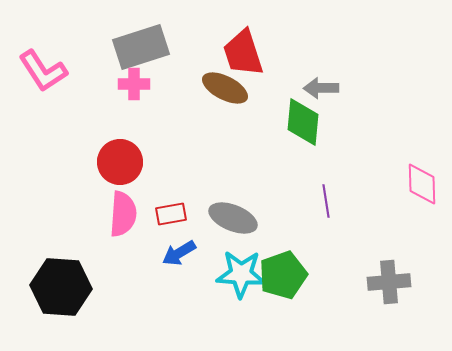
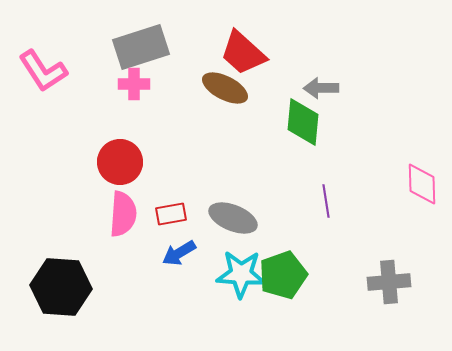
red trapezoid: rotated 30 degrees counterclockwise
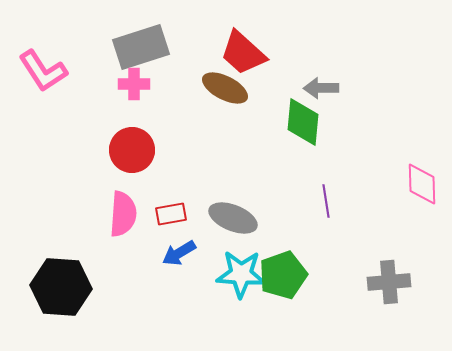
red circle: moved 12 px right, 12 px up
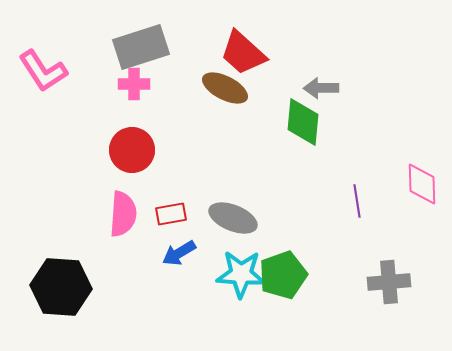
purple line: moved 31 px right
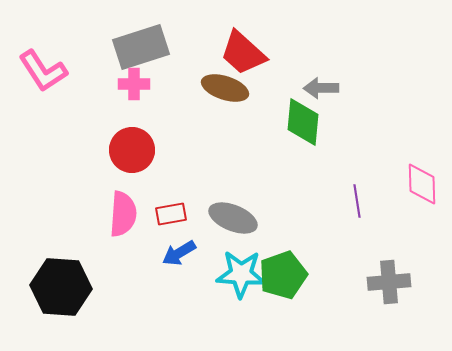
brown ellipse: rotated 9 degrees counterclockwise
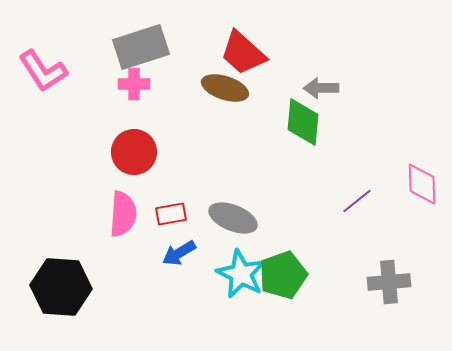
red circle: moved 2 px right, 2 px down
purple line: rotated 60 degrees clockwise
cyan star: rotated 24 degrees clockwise
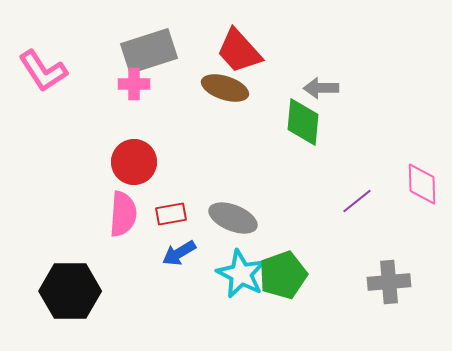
gray rectangle: moved 8 px right, 4 px down
red trapezoid: moved 4 px left, 2 px up; rotated 6 degrees clockwise
red circle: moved 10 px down
black hexagon: moved 9 px right, 4 px down; rotated 4 degrees counterclockwise
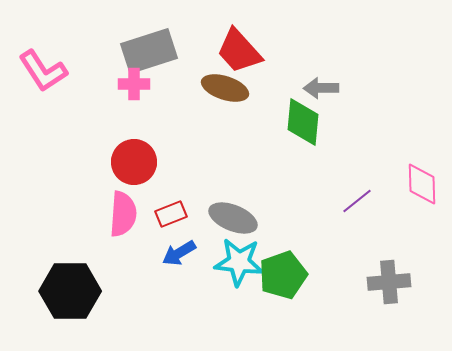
red rectangle: rotated 12 degrees counterclockwise
cyan star: moved 2 px left, 12 px up; rotated 21 degrees counterclockwise
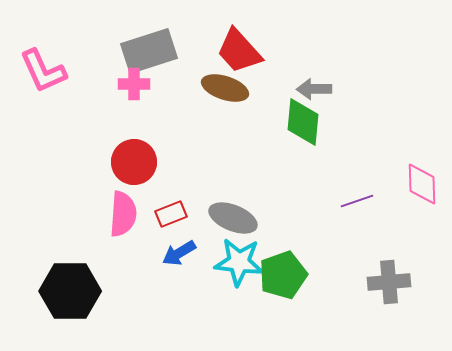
pink L-shape: rotated 9 degrees clockwise
gray arrow: moved 7 px left, 1 px down
purple line: rotated 20 degrees clockwise
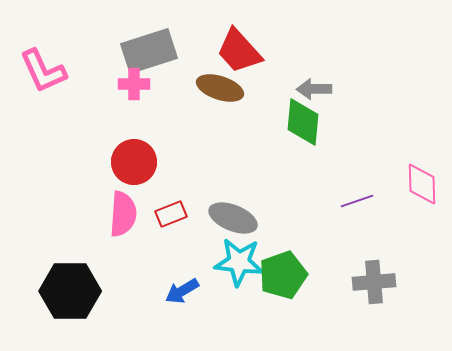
brown ellipse: moved 5 px left
blue arrow: moved 3 px right, 38 px down
gray cross: moved 15 px left
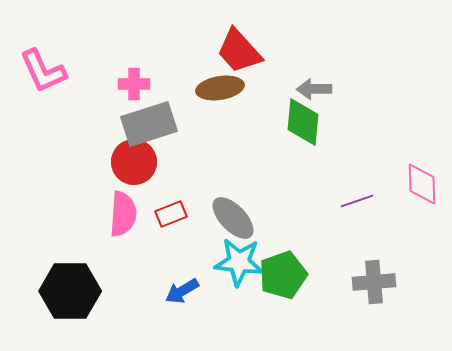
gray rectangle: moved 73 px down
brown ellipse: rotated 27 degrees counterclockwise
gray ellipse: rotated 24 degrees clockwise
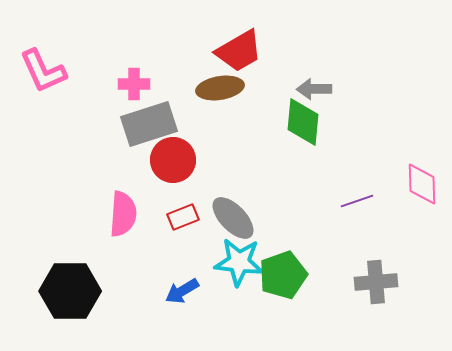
red trapezoid: rotated 78 degrees counterclockwise
red circle: moved 39 px right, 2 px up
red rectangle: moved 12 px right, 3 px down
gray cross: moved 2 px right
